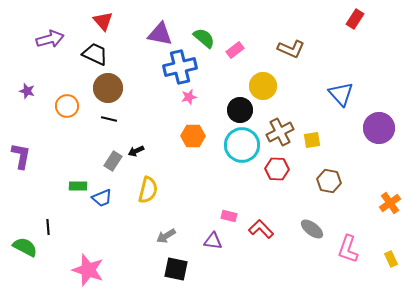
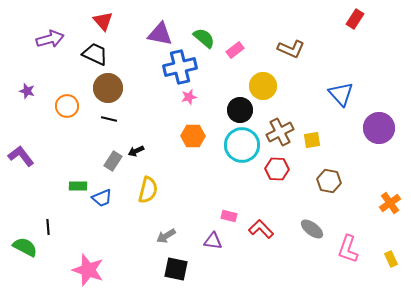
purple L-shape at (21, 156): rotated 48 degrees counterclockwise
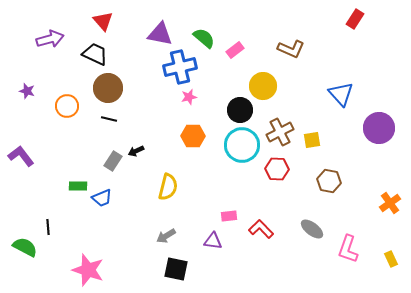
yellow semicircle at (148, 190): moved 20 px right, 3 px up
pink rectangle at (229, 216): rotated 21 degrees counterclockwise
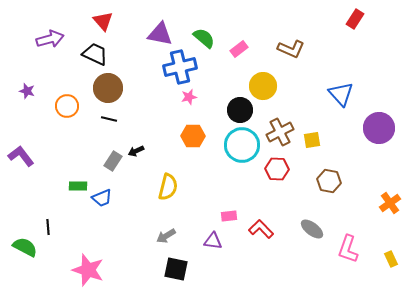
pink rectangle at (235, 50): moved 4 px right, 1 px up
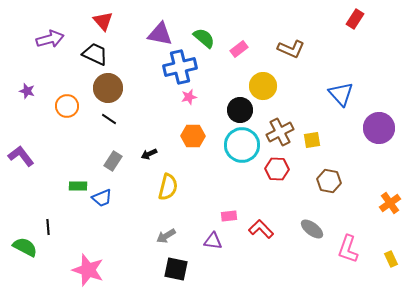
black line at (109, 119): rotated 21 degrees clockwise
black arrow at (136, 151): moved 13 px right, 3 px down
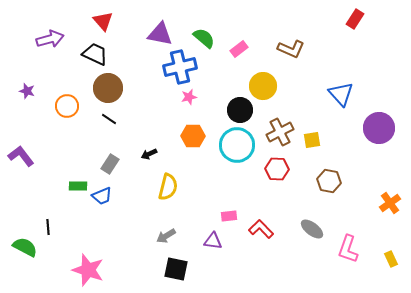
cyan circle at (242, 145): moved 5 px left
gray rectangle at (113, 161): moved 3 px left, 3 px down
blue trapezoid at (102, 198): moved 2 px up
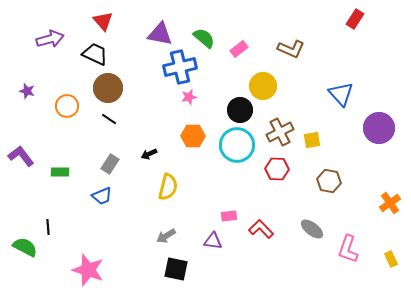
green rectangle at (78, 186): moved 18 px left, 14 px up
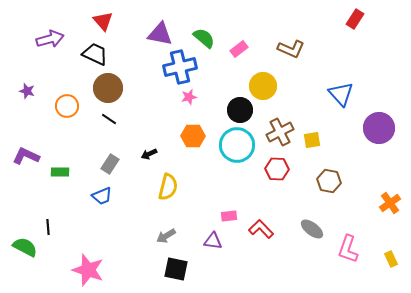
purple L-shape at (21, 156): moved 5 px right; rotated 28 degrees counterclockwise
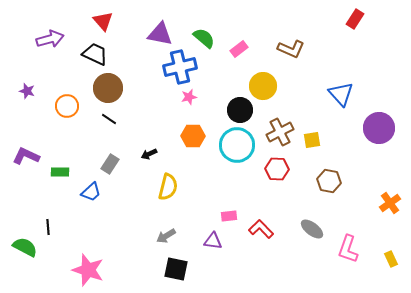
blue trapezoid at (102, 196): moved 11 px left, 4 px up; rotated 20 degrees counterclockwise
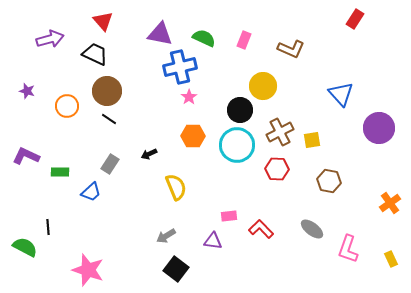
green semicircle at (204, 38): rotated 15 degrees counterclockwise
pink rectangle at (239, 49): moved 5 px right, 9 px up; rotated 30 degrees counterclockwise
brown circle at (108, 88): moved 1 px left, 3 px down
pink star at (189, 97): rotated 21 degrees counterclockwise
yellow semicircle at (168, 187): moved 8 px right; rotated 36 degrees counterclockwise
black square at (176, 269): rotated 25 degrees clockwise
